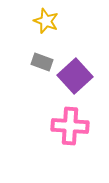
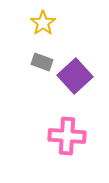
yellow star: moved 3 px left, 2 px down; rotated 15 degrees clockwise
pink cross: moved 3 px left, 10 px down
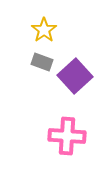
yellow star: moved 1 px right, 7 px down
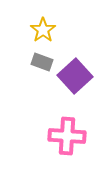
yellow star: moved 1 px left
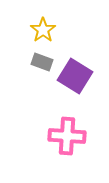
purple square: rotated 16 degrees counterclockwise
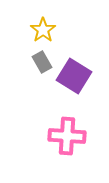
gray rectangle: rotated 40 degrees clockwise
purple square: moved 1 px left
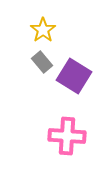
gray rectangle: rotated 10 degrees counterclockwise
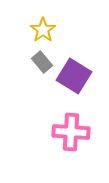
pink cross: moved 4 px right, 4 px up
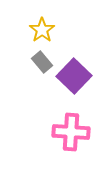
yellow star: moved 1 px left
purple square: rotated 12 degrees clockwise
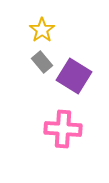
purple square: rotated 12 degrees counterclockwise
pink cross: moved 8 px left, 3 px up
